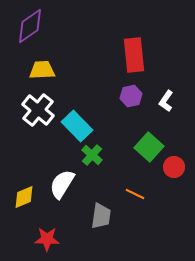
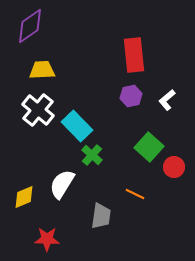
white L-shape: moved 1 px right, 1 px up; rotated 15 degrees clockwise
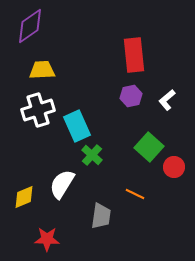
white cross: rotated 32 degrees clockwise
cyan rectangle: rotated 20 degrees clockwise
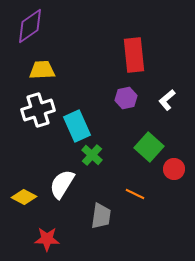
purple hexagon: moved 5 px left, 2 px down
red circle: moved 2 px down
yellow diamond: rotated 50 degrees clockwise
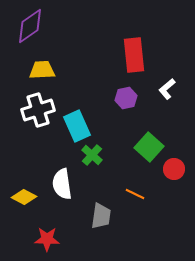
white L-shape: moved 11 px up
white semicircle: rotated 40 degrees counterclockwise
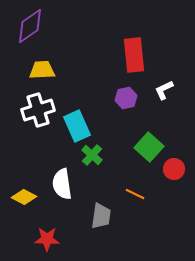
white L-shape: moved 3 px left, 1 px down; rotated 15 degrees clockwise
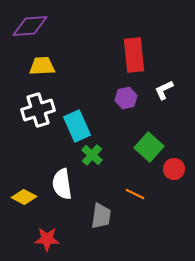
purple diamond: rotated 30 degrees clockwise
yellow trapezoid: moved 4 px up
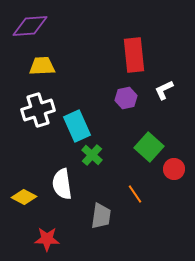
orange line: rotated 30 degrees clockwise
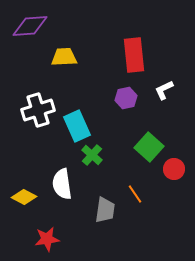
yellow trapezoid: moved 22 px right, 9 px up
gray trapezoid: moved 4 px right, 6 px up
red star: rotated 10 degrees counterclockwise
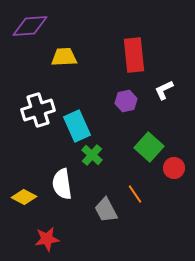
purple hexagon: moved 3 px down
red circle: moved 1 px up
gray trapezoid: moved 1 px right; rotated 144 degrees clockwise
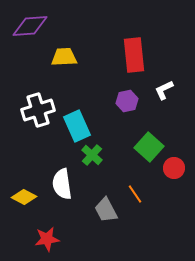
purple hexagon: moved 1 px right
